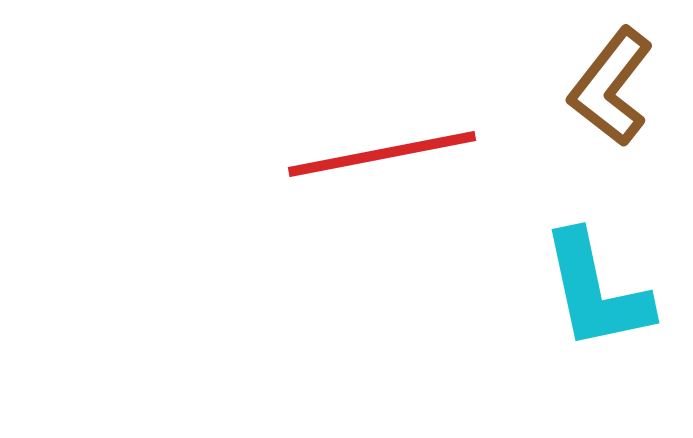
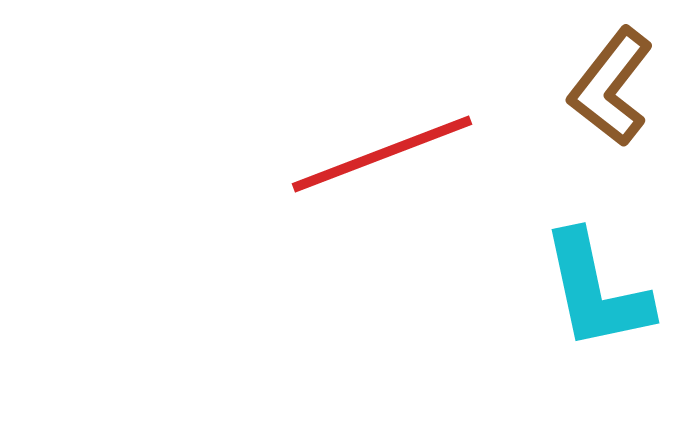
red line: rotated 10 degrees counterclockwise
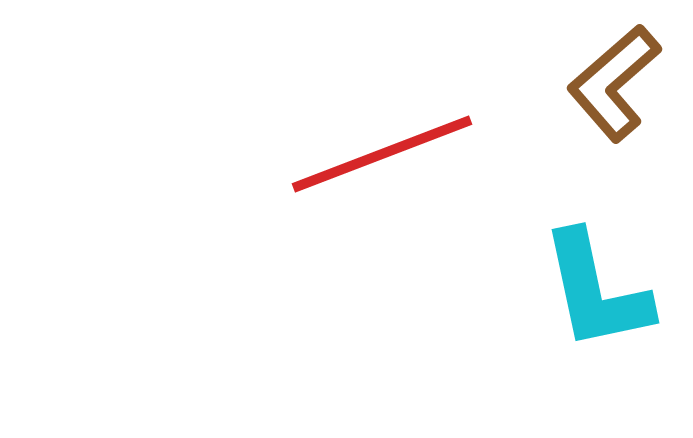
brown L-shape: moved 3 px right, 4 px up; rotated 11 degrees clockwise
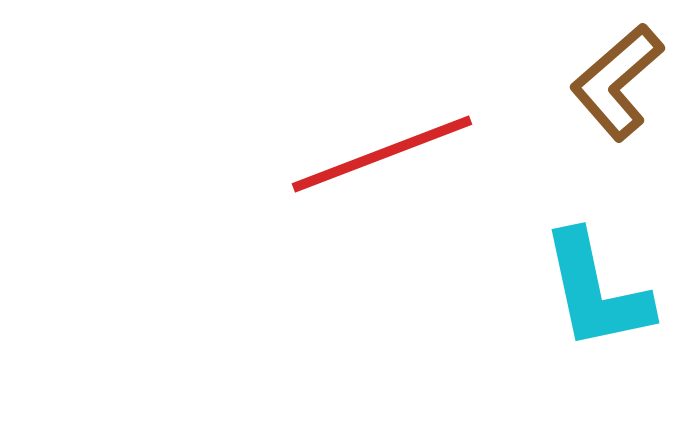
brown L-shape: moved 3 px right, 1 px up
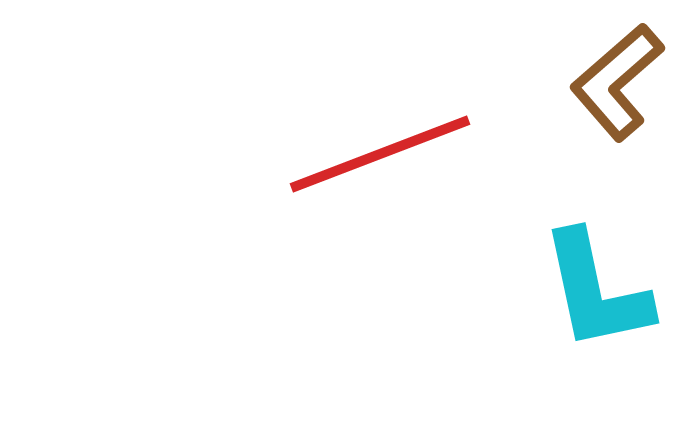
red line: moved 2 px left
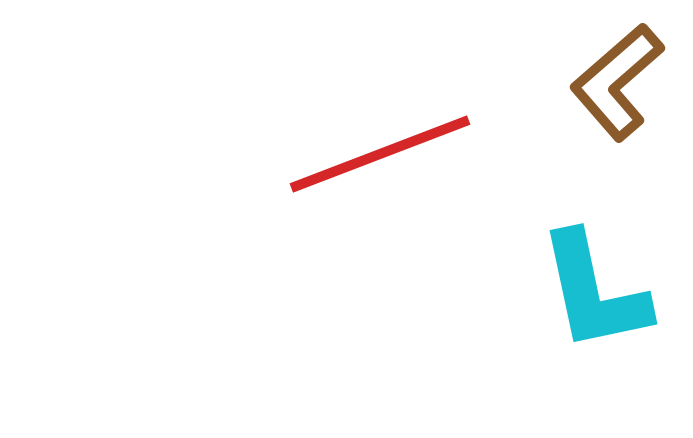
cyan L-shape: moved 2 px left, 1 px down
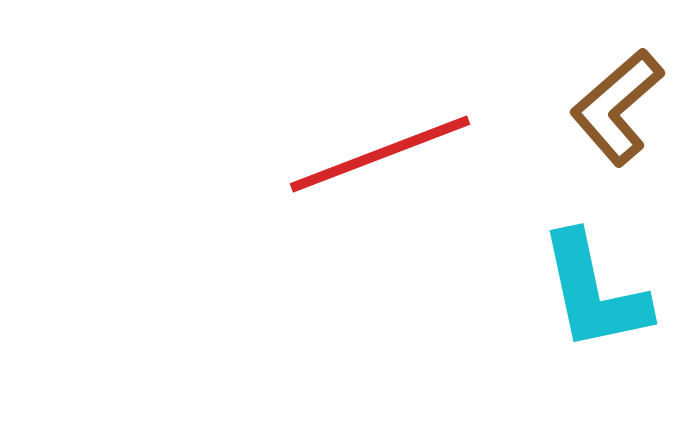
brown L-shape: moved 25 px down
